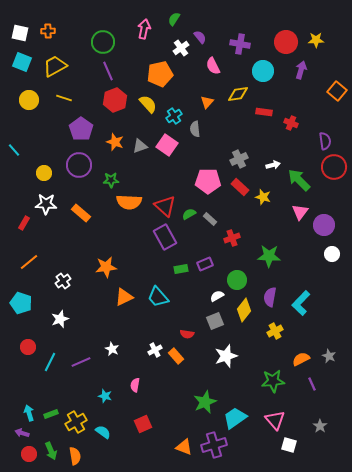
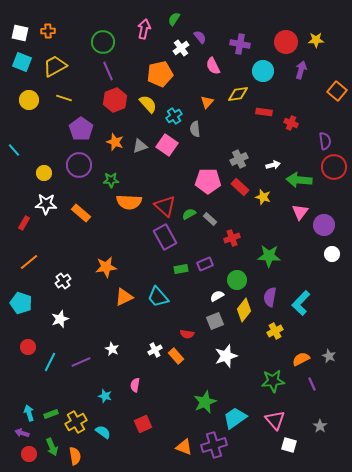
green arrow at (299, 180): rotated 40 degrees counterclockwise
green arrow at (51, 451): moved 1 px right, 4 px up
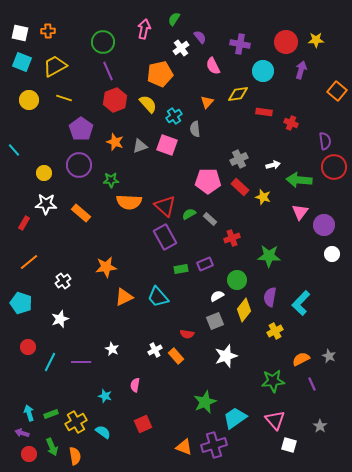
pink square at (167, 145): rotated 15 degrees counterclockwise
purple line at (81, 362): rotated 24 degrees clockwise
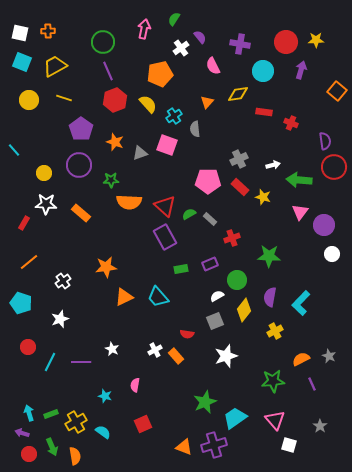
gray triangle at (140, 146): moved 7 px down
purple rectangle at (205, 264): moved 5 px right
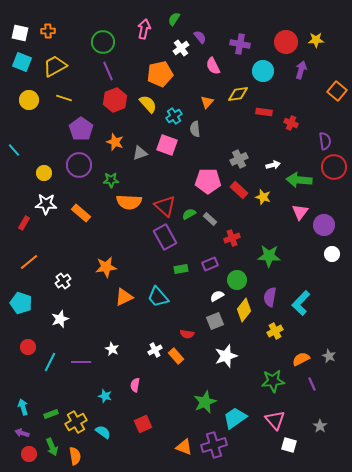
red rectangle at (240, 187): moved 1 px left, 3 px down
cyan arrow at (29, 413): moved 6 px left, 6 px up
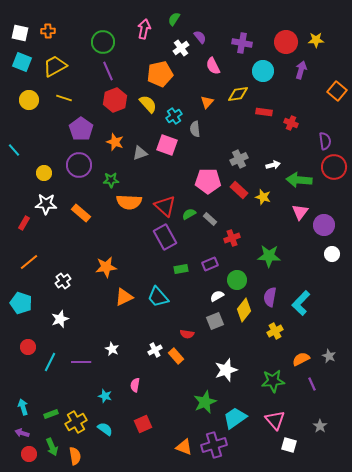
purple cross at (240, 44): moved 2 px right, 1 px up
white star at (226, 356): moved 14 px down
cyan semicircle at (103, 432): moved 2 px right, 3 px up
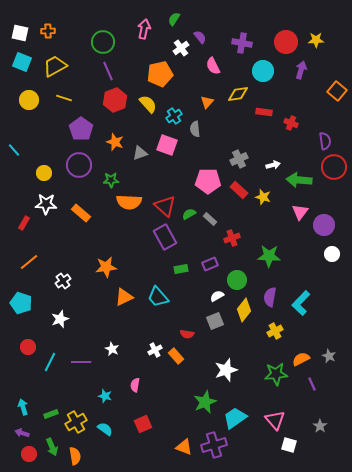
green star at (273, 381): moved 3 px right, 7 px up
